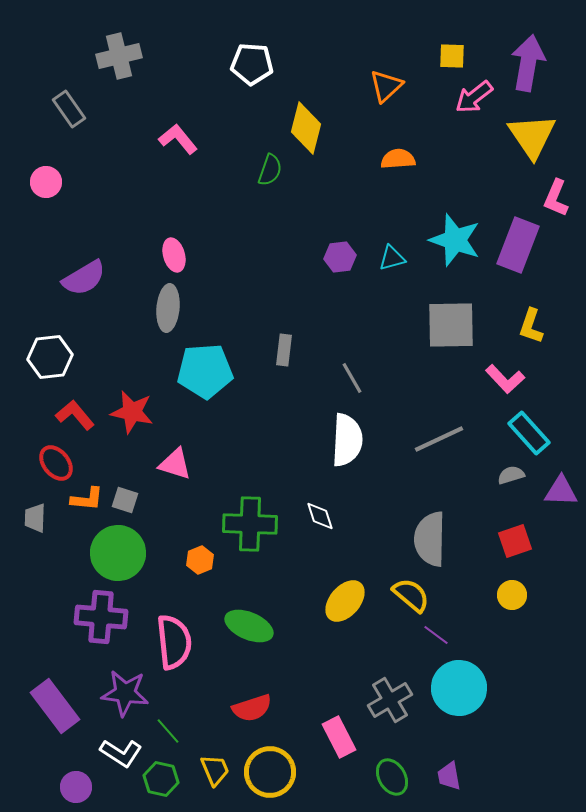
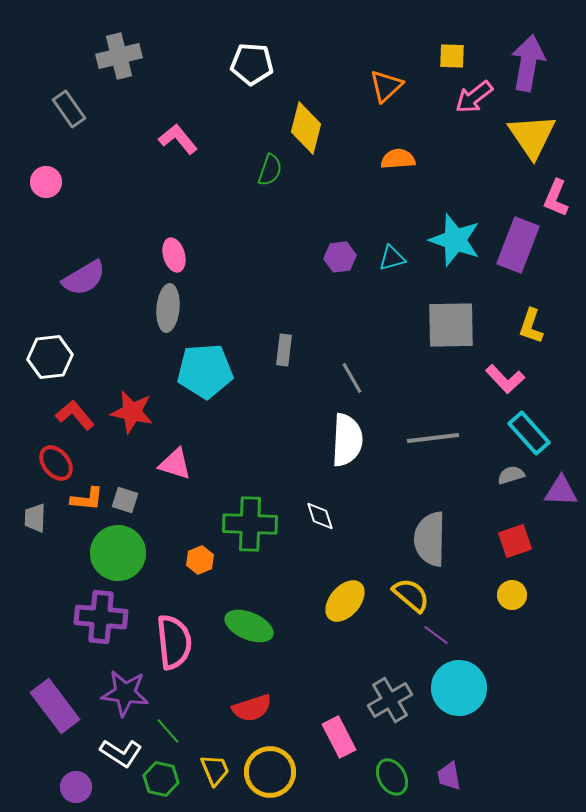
gray line at (439, 439): moved 6 px left, 1 px up; rotated 18 degrees clockwise
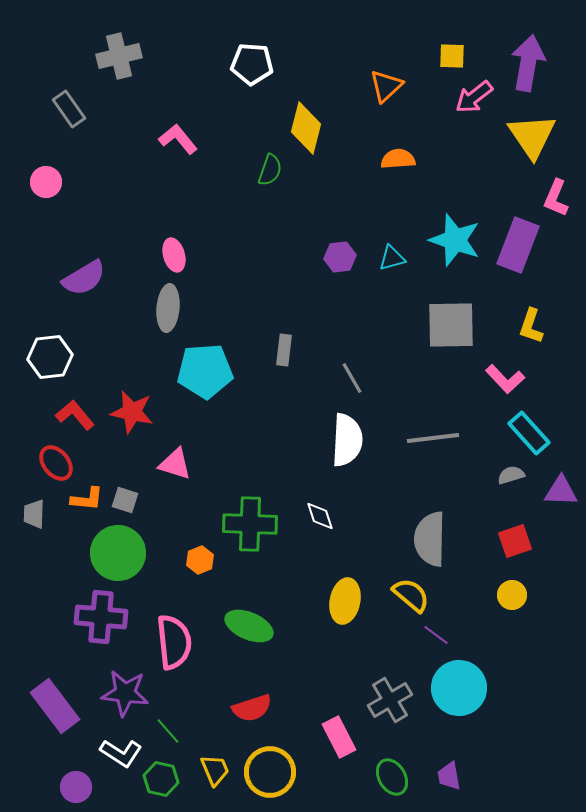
gray trapezoid at (35, 518): moved 1 px left, 4 px up
yellow ellipse at (345, 601): rotated 30 degrees counterclockwise
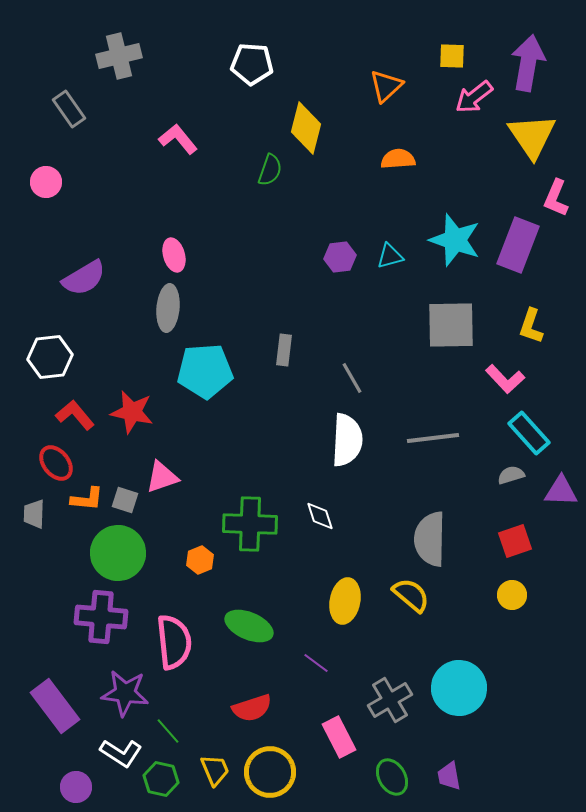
cyan triangle at (392, 258): moved 2 px left, 2 px up
pink triangle at (175, 464): moved 13 px left, 13 px down; rotated 36 degrees counterclockwise
purple line at (436, 635): moved 120 px left, 28 px down
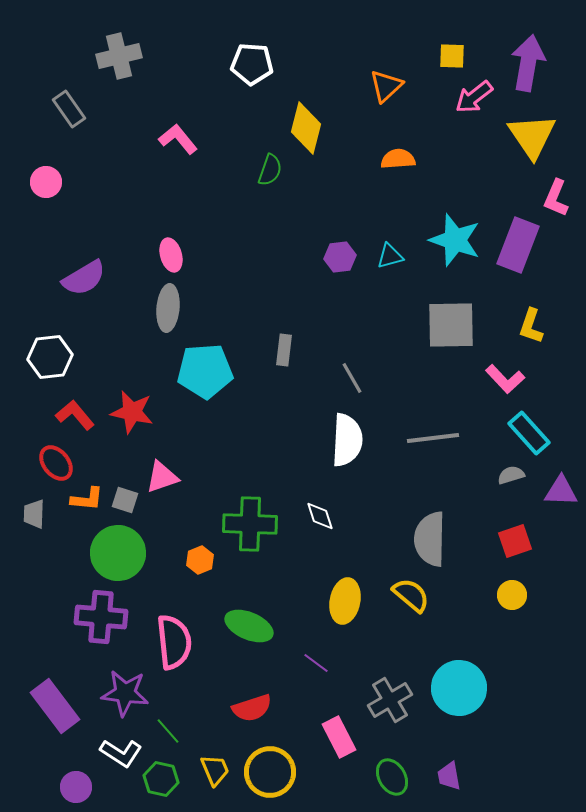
pink ellipse at (174, 255): moved 3 px left
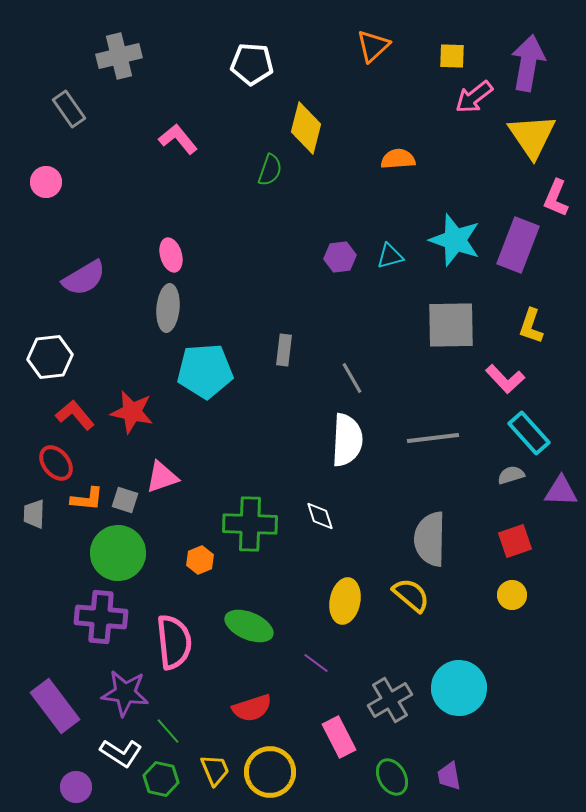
orange triangle at (386, 86): moved 13 px left, 40 px up
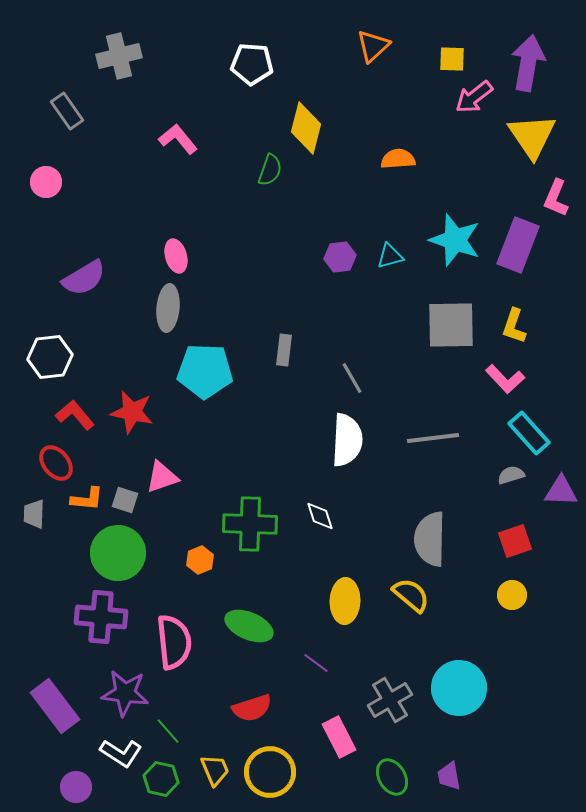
yellow square at (452, 56): moved 3 px down
gray rectangle at (69, 109): moved 2 px left, 2 px down
pink ellipse at (171, 255): moved 5 px right, 1 px down
yellow L-shape at (531, 326): moved 17 px left
cyan pentagon at (205, 371): rotated 6 degrees clockwise
yellow ellipse at (345, 601): rotated 9 degrees counterclockwise
